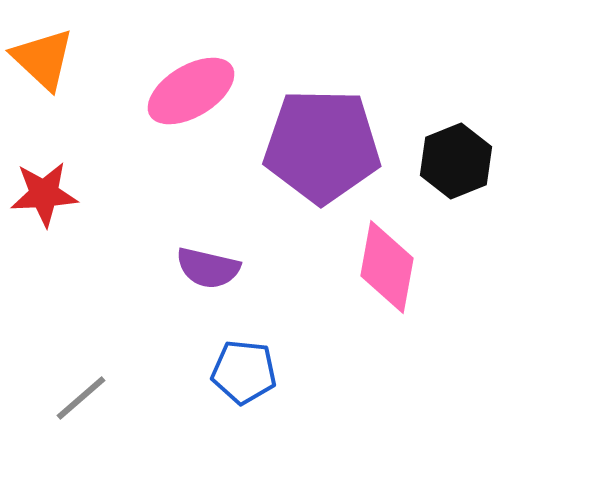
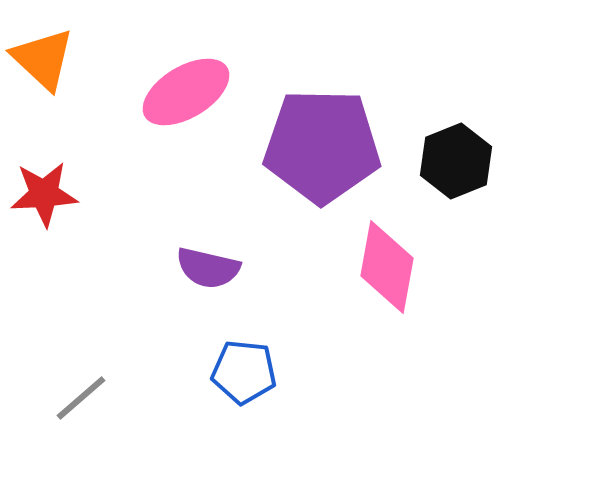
pink ellipse: moved 5 px left, 1 px down
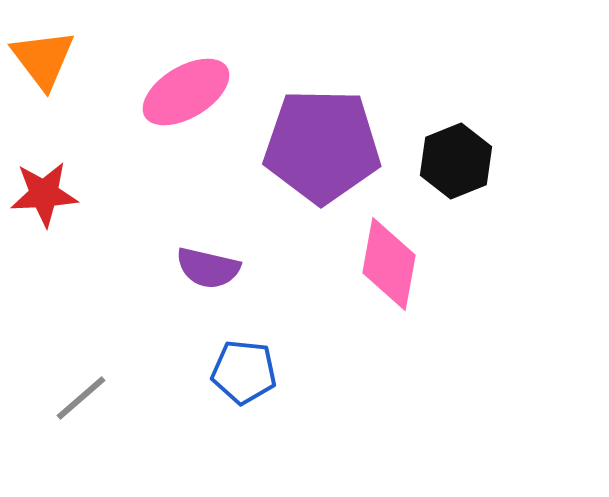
orange triangle: rotated 10 degrees clockwise
pink diamond: moved 2 px right, 3 px up
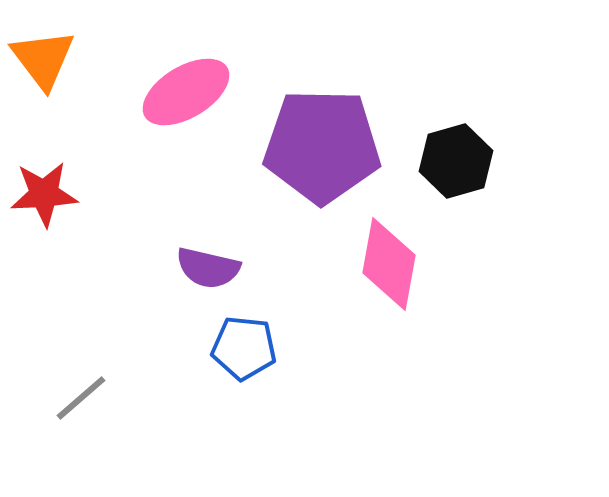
black hexagon: rotated 6 degrees clockwise
blue pentagon: moved 24 px up
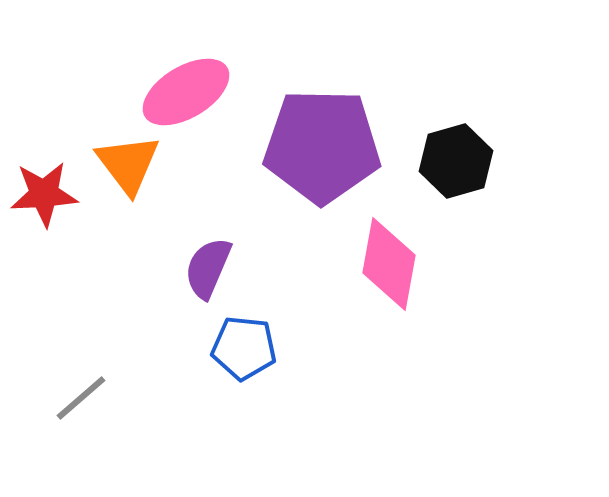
orange triangle: moved 85 px right, 105 px down
purple semicircle: rotated 100 degrees clockwise
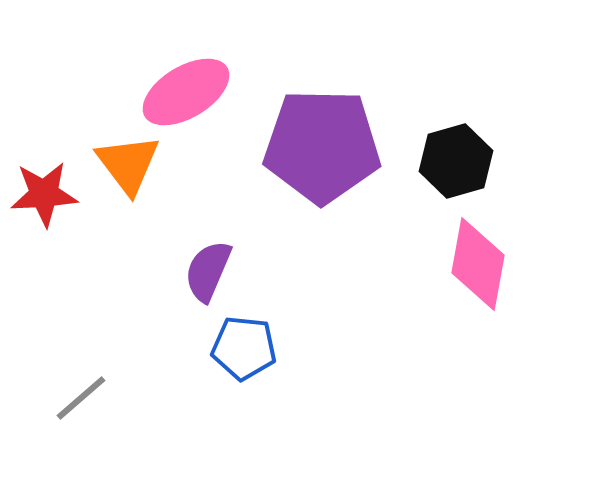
pink diamond: moved 89 px right
purple semicircle: moved 3 px down
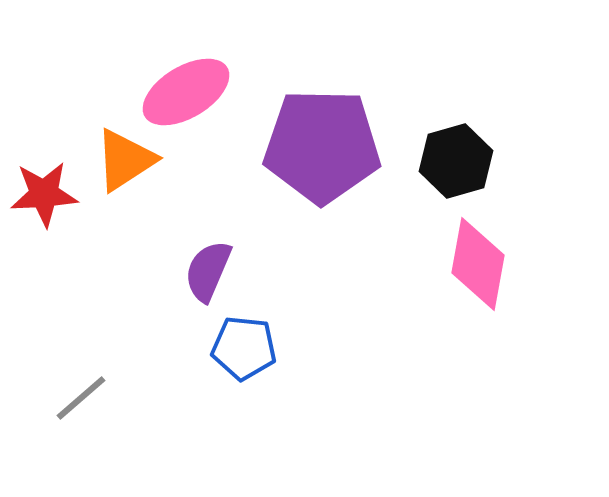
orange triangle: moved 3 px left, 4 px up; rotated 34 degrees clockwise
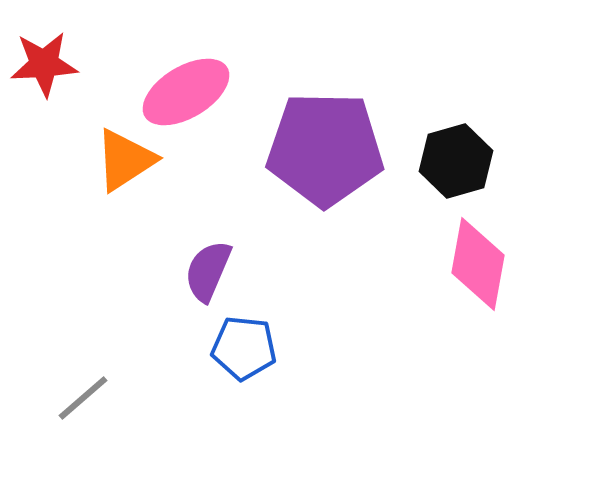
purple pentagon: moved 3 px right, 3 px down
red star: moved 130 px up
gray line: moved 2 px right
